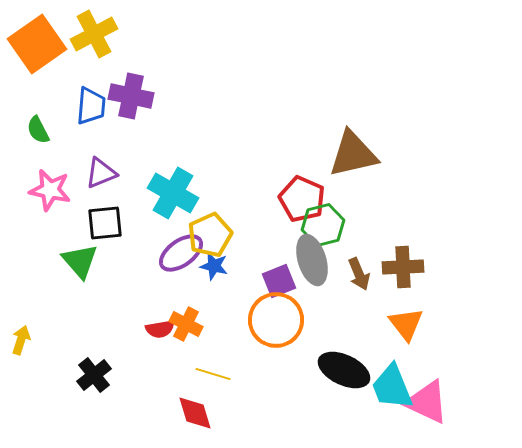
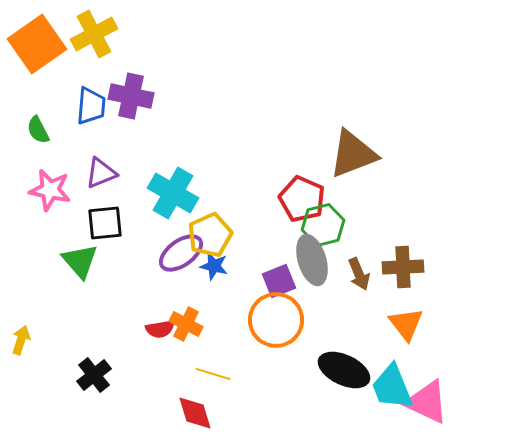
brown triangle: rotated 8 degrees counterclockwise
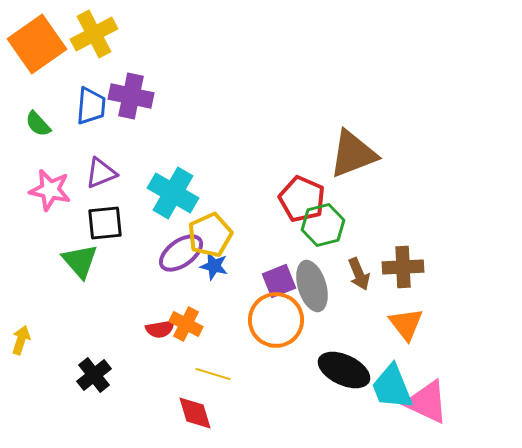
green semicircle: moved 6 px up; rotated 16 degrees counterclockwise
gray ellipse: moved 26 px down
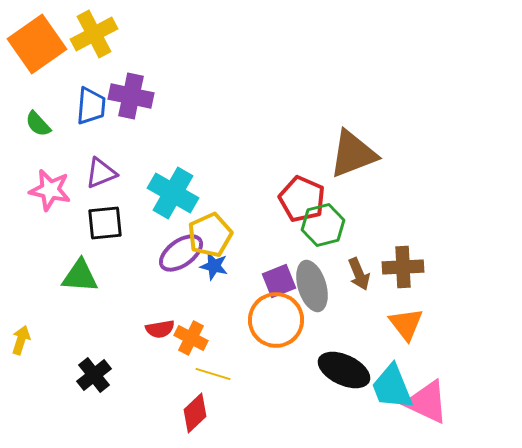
green triangle: moved 15 px down; rotated 45 degrees counterclockwise
orange cross: moved 5 px right, 14 px down
red diamond: rotated 63 degrees clockwise
